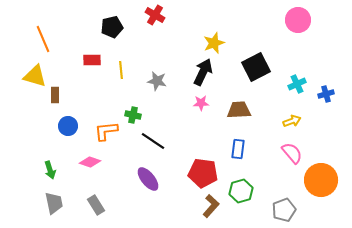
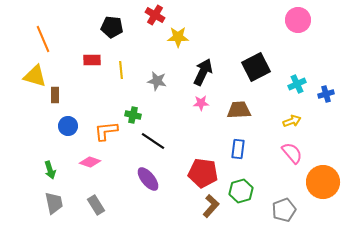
black pentagon: rotated 20 degrees clockwise
yellow star: moved 36 px left, 6 px up; rotated 20 degrees clockwise
orange circle: moved 2 px right, 2 px down
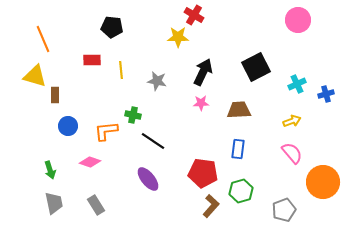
red cross: moved 39 px right
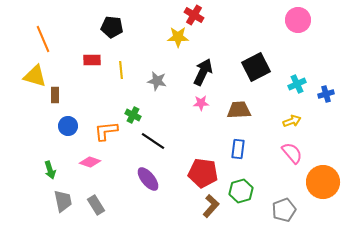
green cross: rotated 14 degrees clockwise
gray trapezoid: moved 9 px right, 2 px up
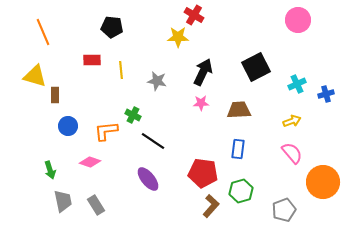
orange line: moved 7 px up
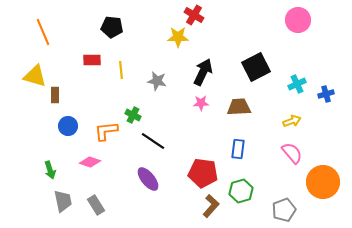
brown trapezoid: moved 3 px up
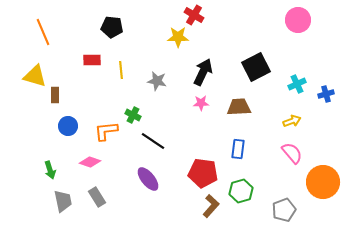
gray rectangle: moved 1 px right, 8 px up
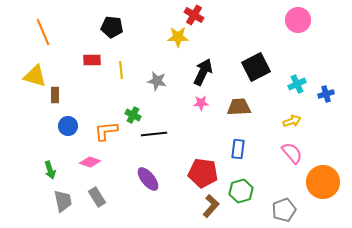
black line: moved 1 px right, 7 px up; rotated 40 degrees counterclockwise
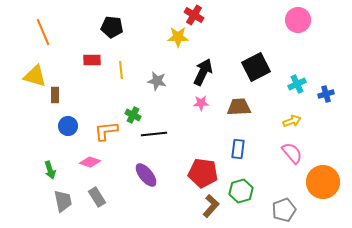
purple ellipse: moved 2 px left, 4 px up
